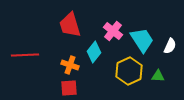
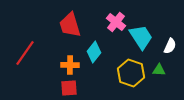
pink cross: moved 3 px right, 9 px up
cyan trapezoid: moved 1 px left, 3 px up
red line: moved 2 px up; rotated 52 degrees counterclockwise
orange cross: rotated 18 degrees counterclockwise
yellow hexagon: moved 2 px right, 2 px down; rotated 16 degrees counterclockwise
green triangle: moved 1 px right, 6 px up
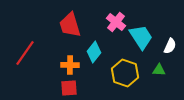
yellow hexagon: moved 6 px left
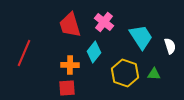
pink cross: moved 12 px left
white semicircle: rotated 42 degrees counterclockwise
red line: moved 1 px left; rotated 12 degrees counterclockwise
green triangle: moved 5 px left, 4 px down
red square: moved 2 px left
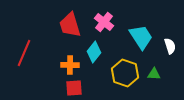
red square: moved 7 px right
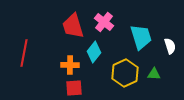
red trapezoid: moved 3 px right, 1 px down
cyan trapezoid: rotated 16 degrees clockwise
red line: rotated 12 degrees counterclockwise
yellow hexagon: rotated 16 degrees clockwise
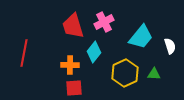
pink cross: rotated 24 degrees clockwise
cyan trapezoid: rotated 56 degrees clockwise
